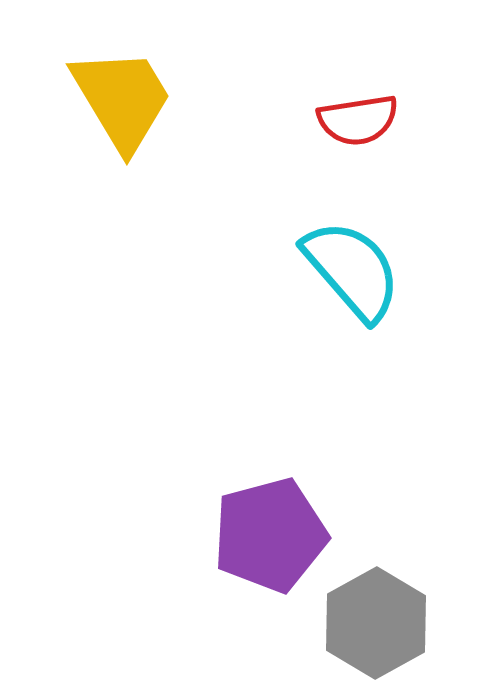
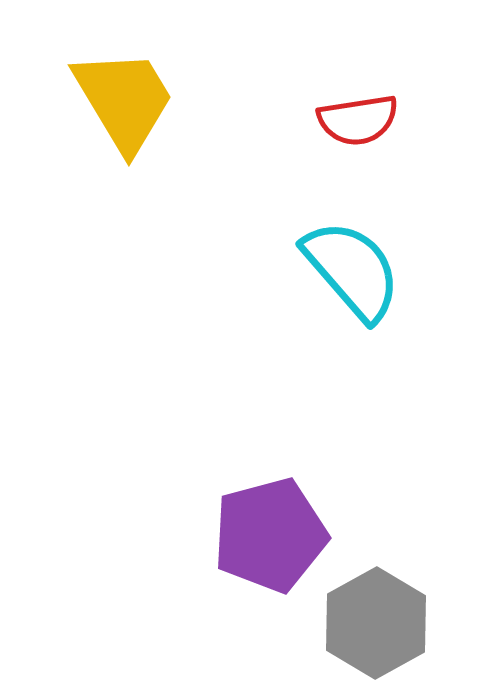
yellow trapezoid: moved 2 px right, 1 px down
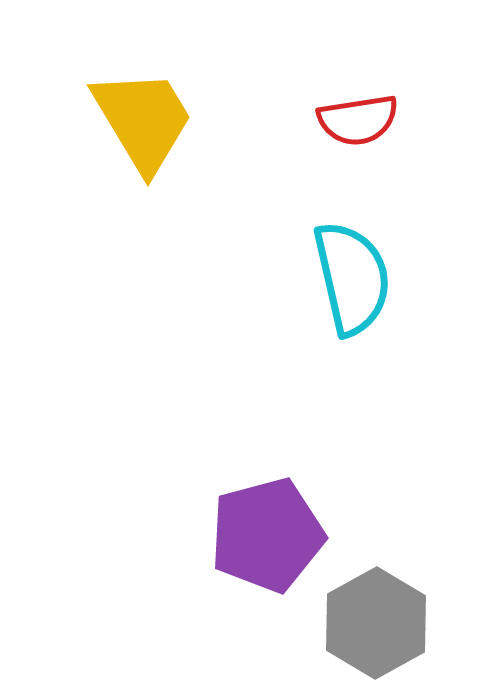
yellow trapezoid: moved 19 px right, 20 px down
cyan semicircle: moved 8 px down; rotated 28 degrees clockwise
purple pentagon: moved 3 px left
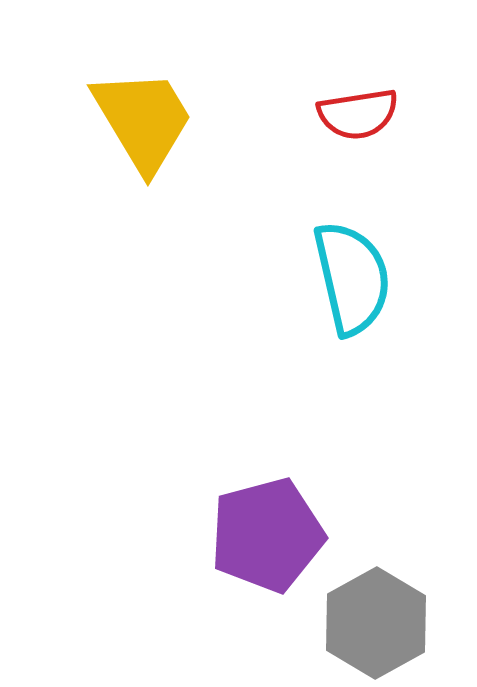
red semicircle: moved 6 px up
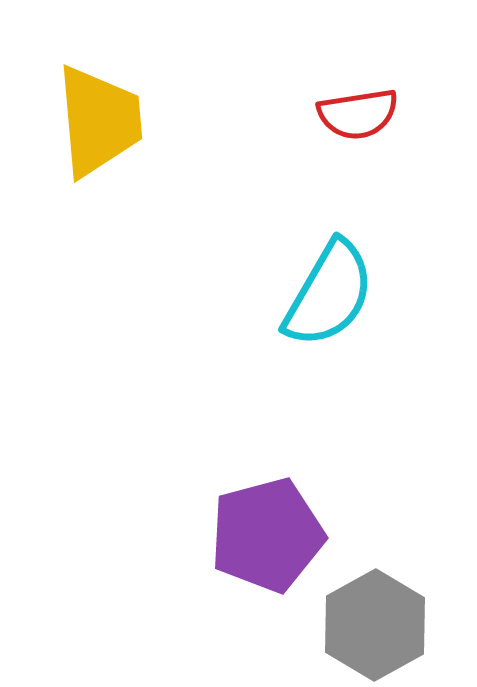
yellow trapezoid: moved 44 px left, 1 px down; rotated 26 degrees clockwise
cyan semicircle: moved 23 px left, 16 px down; rotated 43 degrees clockwise
gray hexagon: moved 1 px left, 2 px down
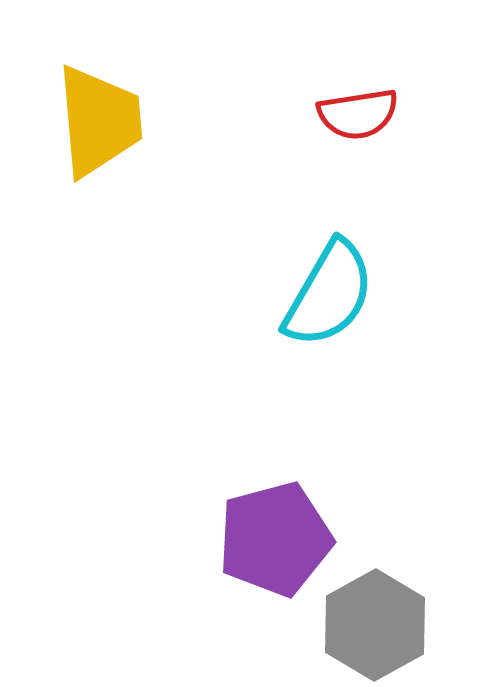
purple pentagon: moved 8 px right, 4 px down
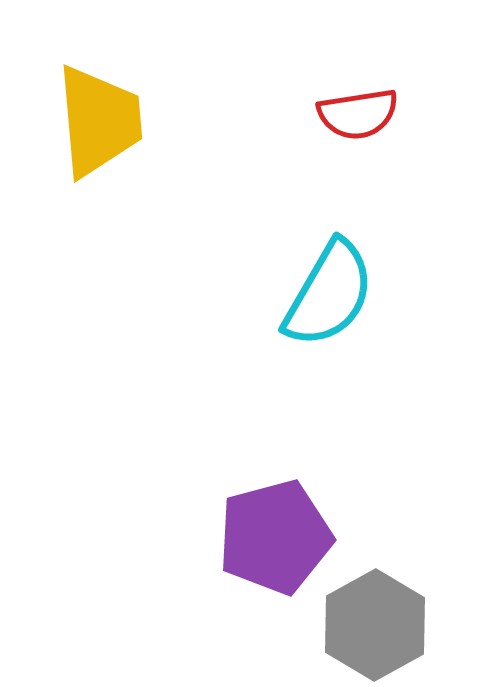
purple pentagon: moved 2 px up
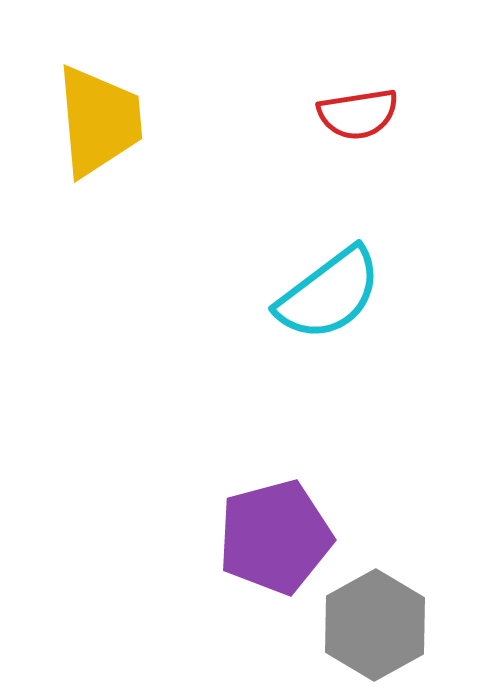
cyan semicircle: rotated 23 degrees clockwise
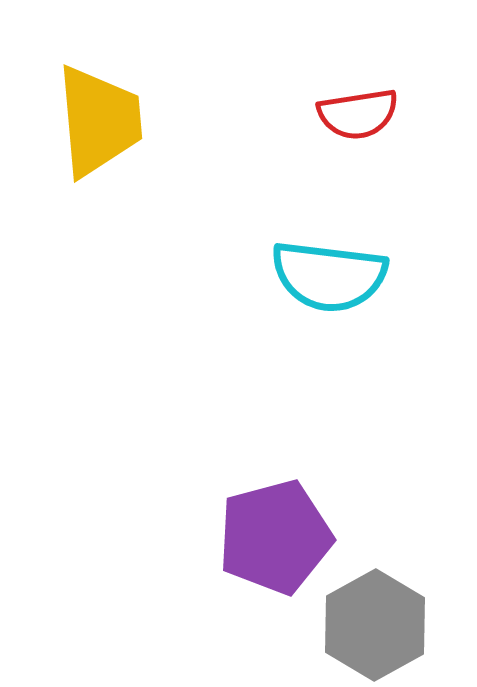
cyan semicircle: moved 18 px up; rotated 44 degrees clockwise
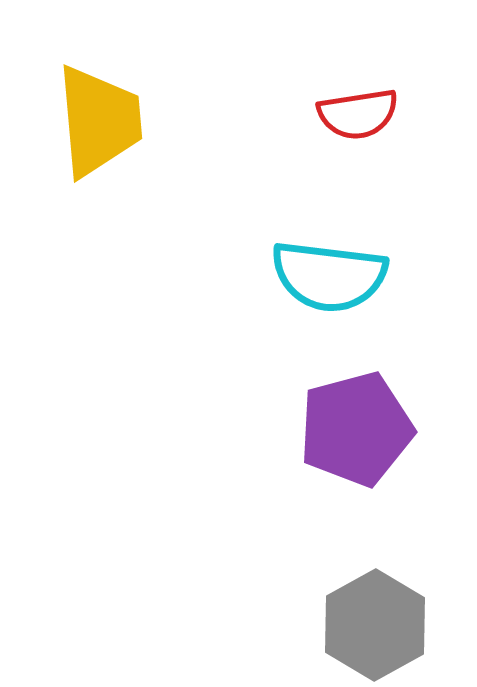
purple pentagon: moved 81 px right, 108 px up
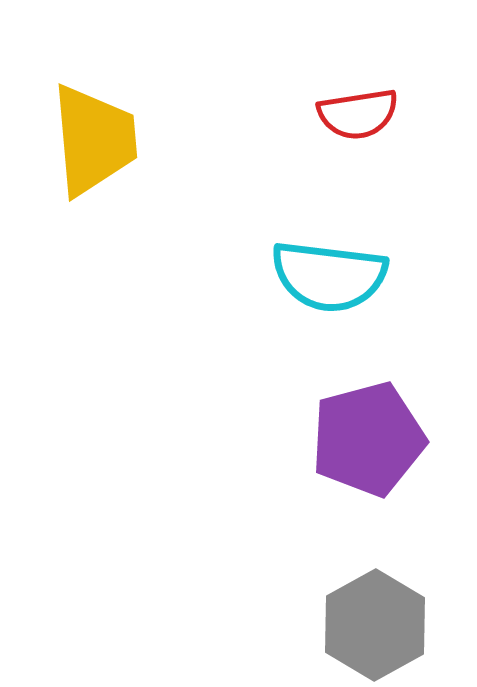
yellow trapezoid: moved 5 px left, 19 px down
purple pentagon: moved 12 px right, 10 px down
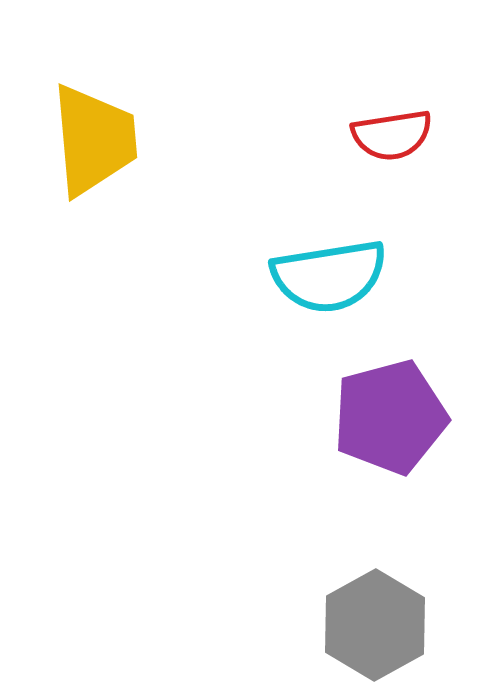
red semicircle: moved 34 px right, 21 px down
cyan semicircle: rotated 16 degrees counterclockwise
purple pentagon: moved 22 px right, 22 px up
